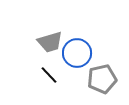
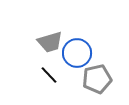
gray pentagon: moved 5 px left
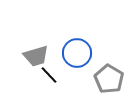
gray trapezoid: moved 14 px left, 14 px down
gray pentagon: moved 12 px right; rotated 28 degrees counterclockwise
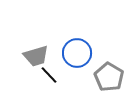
gray pentagon: moved 2 px up
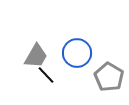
gray trapezoid: rotated 44 degrees counterclockwise
black line: moved 3 px left
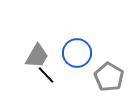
gray trapezoid: moved 1 px right
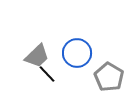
gray trapezoid: rotated 16 degrees clockwise
black line: moved 1 px right, 1 px up
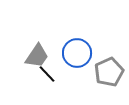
gray trapezoid: rotated 12 degrees counterclockwise
gray pentagon: moved 5 px up; rotated 16 degrees clockwise
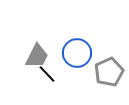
gray trapezoid: rotated 8 degrees counterclockwise
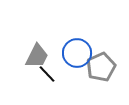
gray pentagon: moved 8 px left, 5 px up
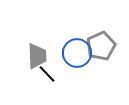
gray trapezoid: rotated 28 degrees counterclockwise
gray pentagon: moved 21 px up
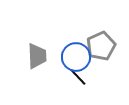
blue circle: moved 1 px left, 4 px down
black line: moved 31 px right, 3 px down
